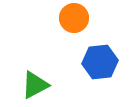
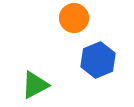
blue hexagon: moved 2 px left, 2 px up; rotated 16 degrees counterclockwise
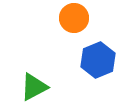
green triangle: moved 1 px left, 2 px down
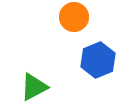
orange circle: moved 1 px up
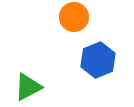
green triangle: moved 6 px left
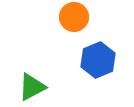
green triangle: moved 4 px right
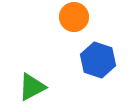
blue hexagon: rotated 20 degrees counterclockwise
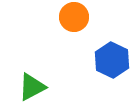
blue hexagon: moved 14 px right; rotated 8 degrees clockwise
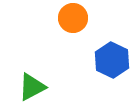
orange circle: moved 1 px left, 1 px down
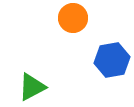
blue hexagon: rotated 24 degrees clockwise
